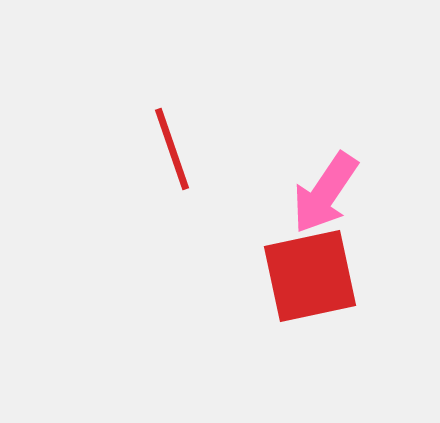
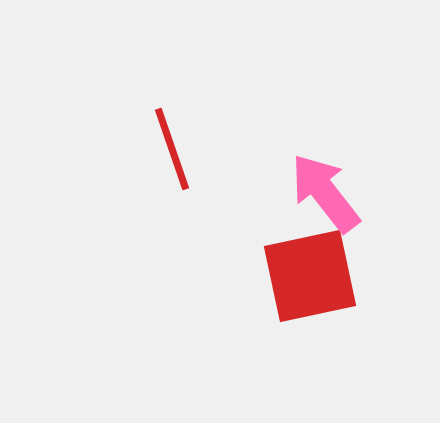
pink arrow: rotated 108 degrees clockwise
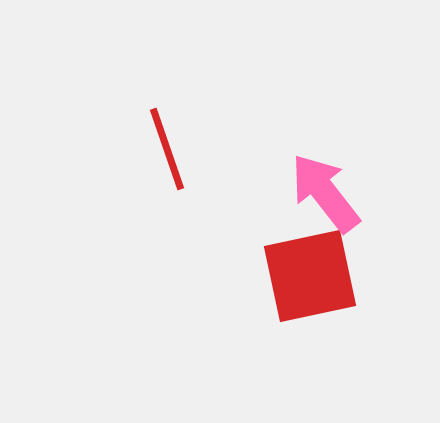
red line: moved 5 px left
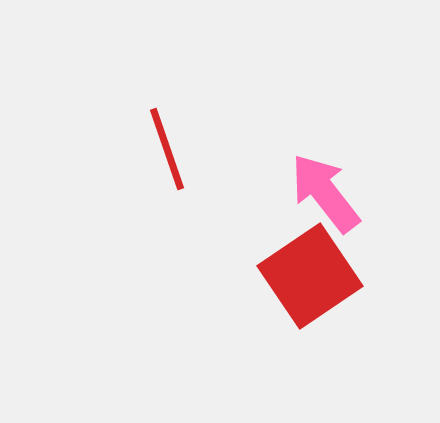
red square: rotated 22 degrees counterclockwise
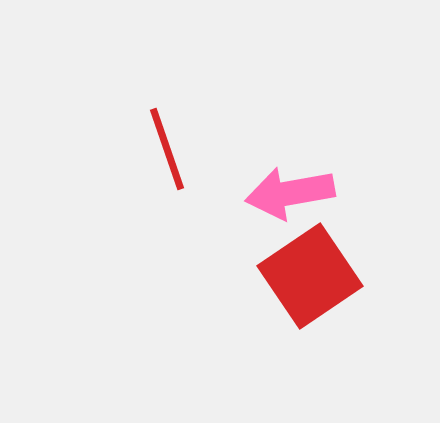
pink arrow: moved 35 px left; rotated 62 degrees counterclockwise
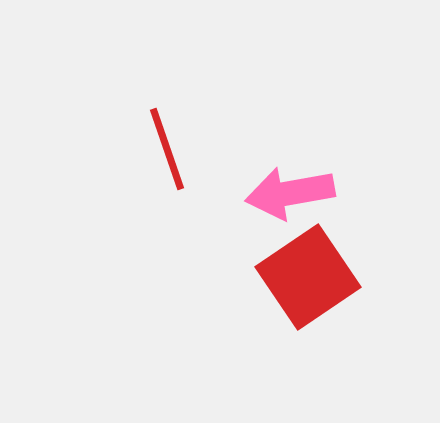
red square: moved 2 px left, 1 px down
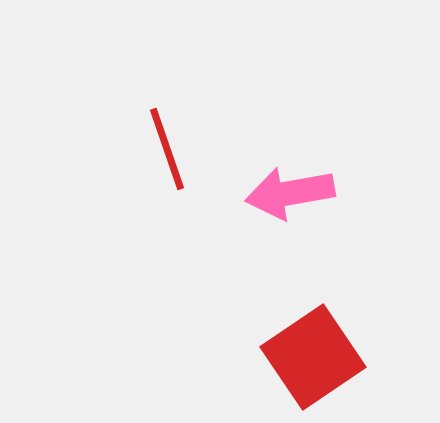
red square: moved 5 px right, 80 px down
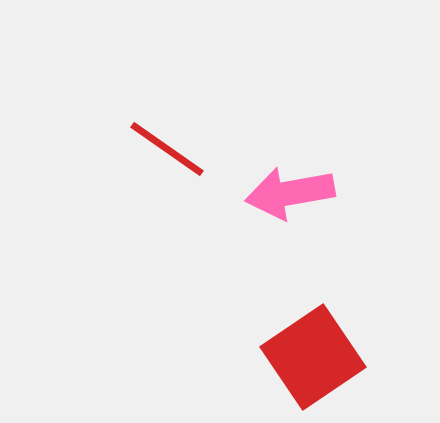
red line: rotated 36 degrees counterclockwise
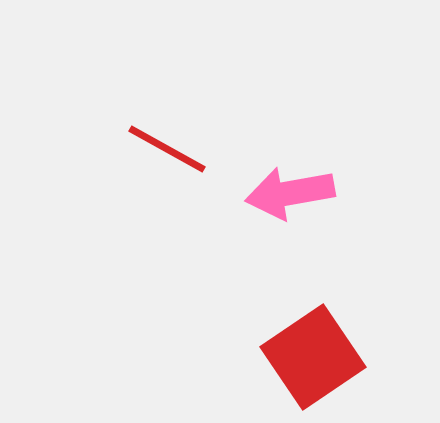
red line: rotated 6 degrees counterclockwise
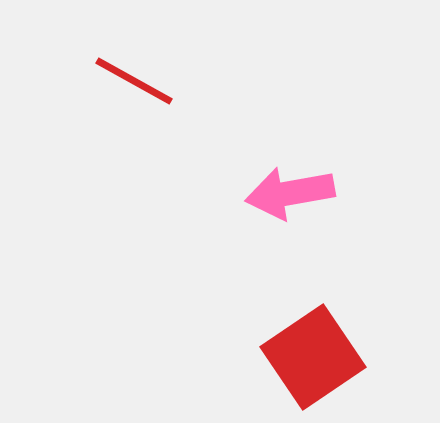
red line: moved 33 px left, 68 px up
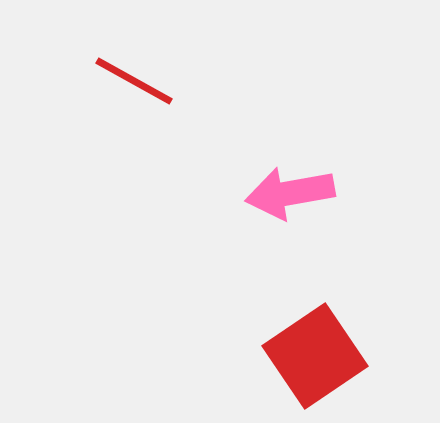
red square: moved 2 px right, 1 px up
